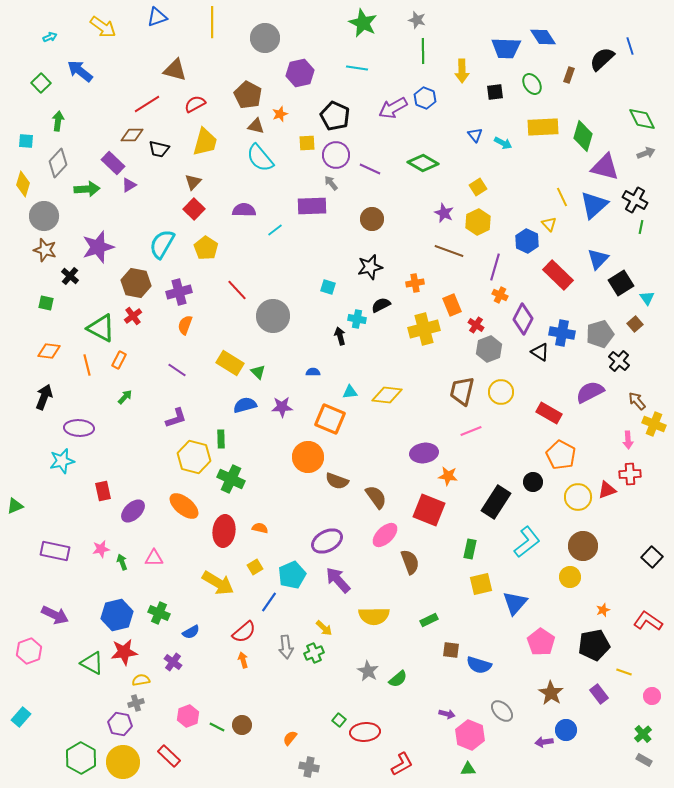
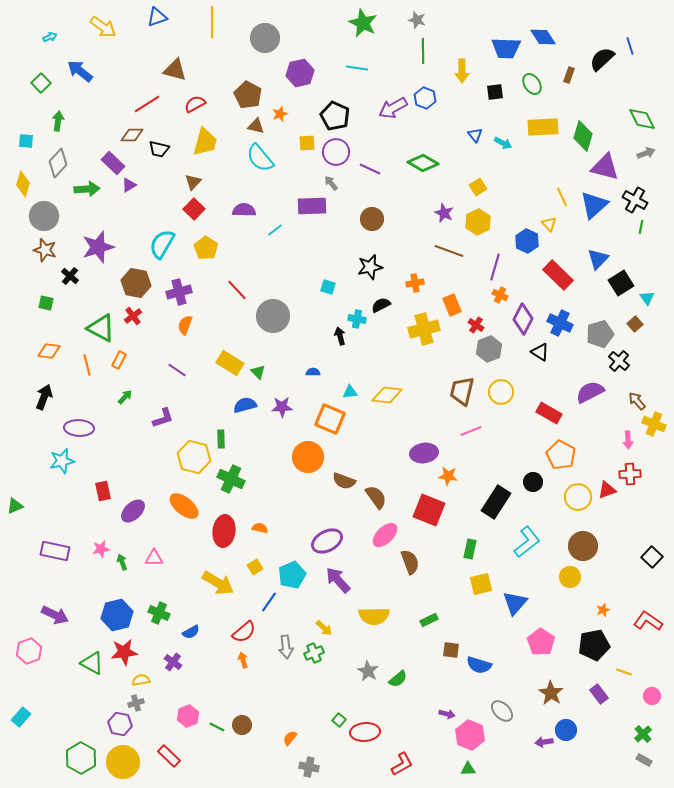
purple circle at (336, 155): moved 3 px up
blue cross at (562, 333): moved 2 px left, 10 px up; rotated 15 degrees clockwise
purple L-shape at (176, 418): moved 13 px left
brown semicircle at (337, 481): moved 7 px right
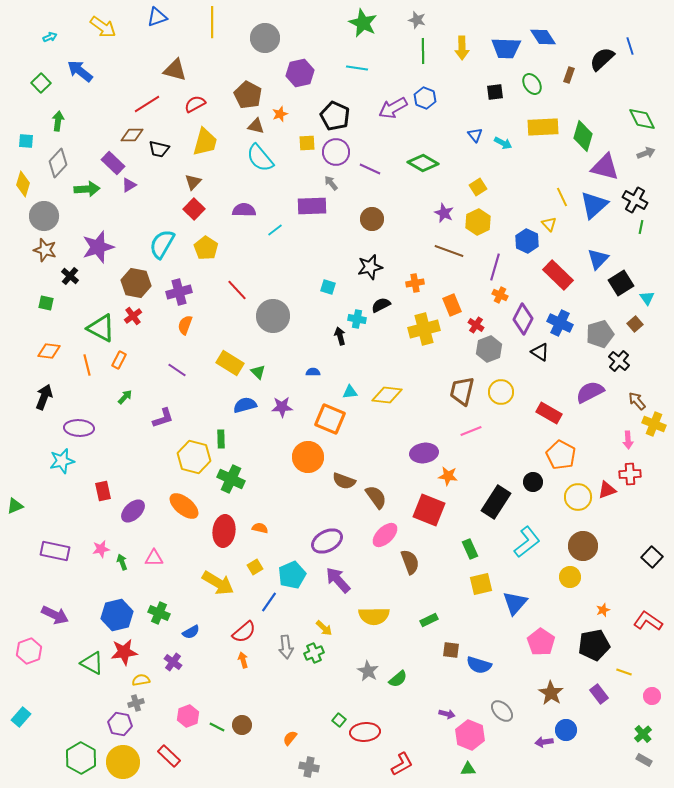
yellow arrow at (462, 71): moved 23 px up
green rectangle at (470, 549): rotated 36 degrees counterclockwise
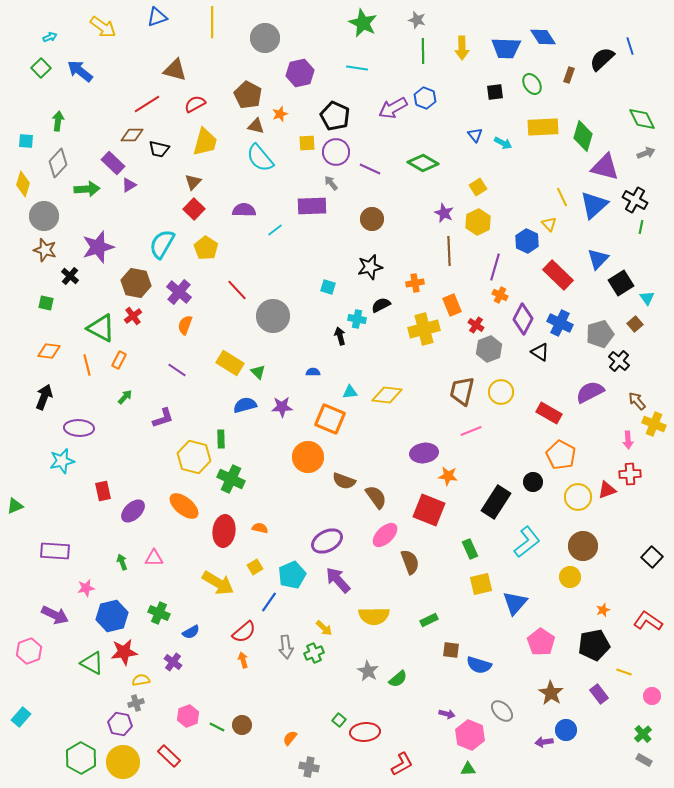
green square at (41, 83): moved 15 px up
brown line at (449, 251): rotated 68 degrees clockwise
purple cross at (179, 292): rotated 35 degrees counterclockwise
pink star at (101, 549): moved 15 px left, 39 px down
purple rectangle at (55, 551): rotated 8 degrees counterclockwise
blue hexagon at (117, 615): moved 5 px left, 1 px down
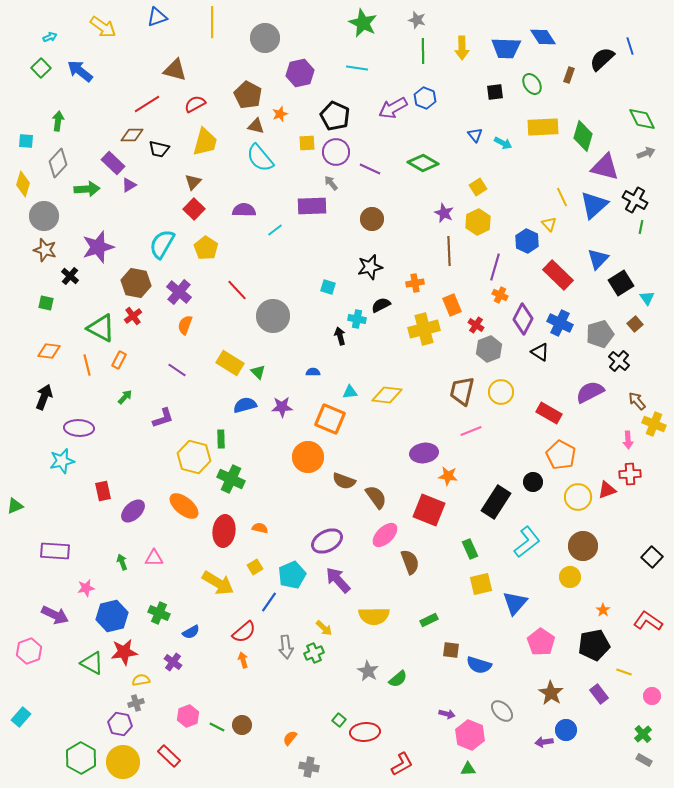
orange star at (603, 610): rotated 16 degrees counterclockwise
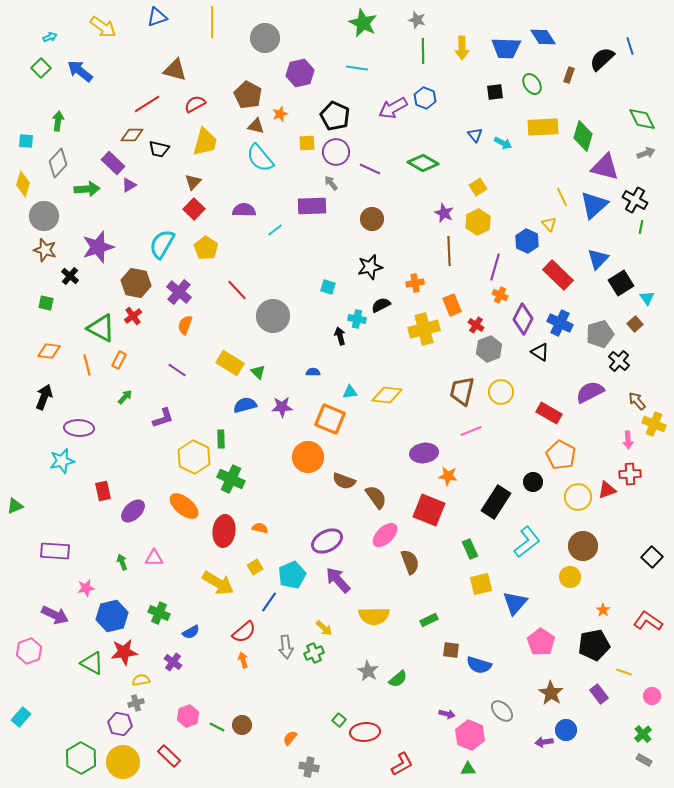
yellow hexagon at (194, 457): rotated 12 degrees clockwise
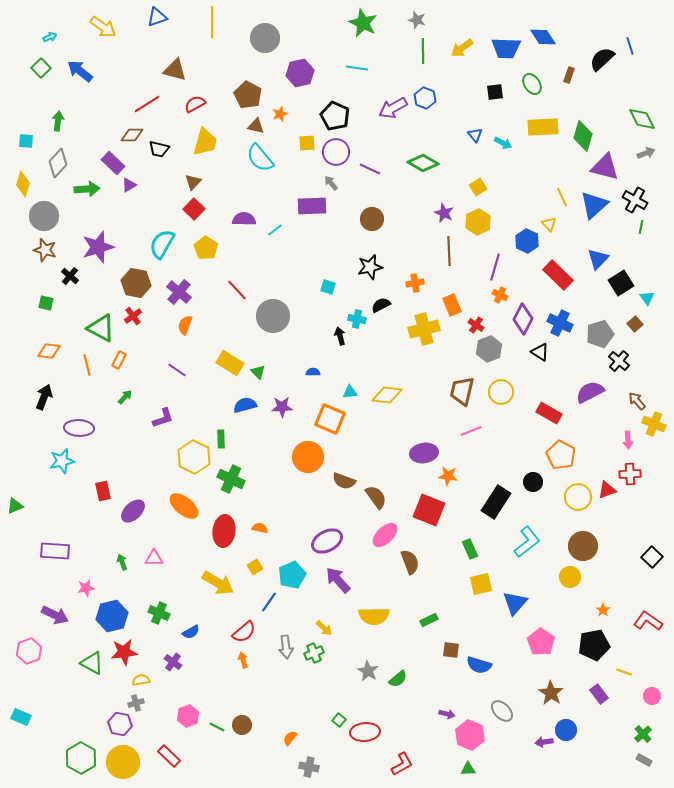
yellow arrow at (462, 48): rotated 55 degrees clockwise
purple semicircle at (244, 210): moved 9 px down
cyan rectangle at (21, 717): rotated 72 degrees clockwise
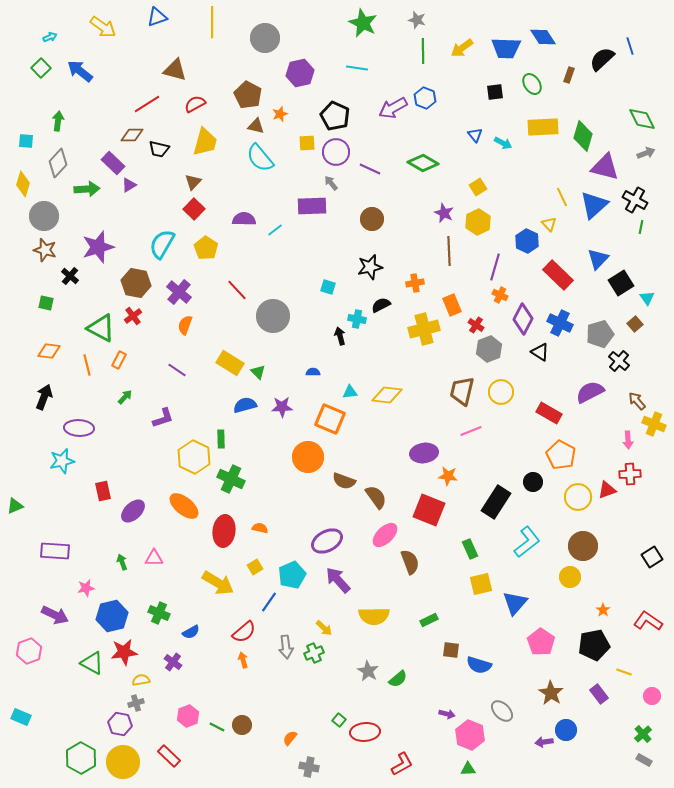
black square at (652, 557): rotated 15 degrees clockwise
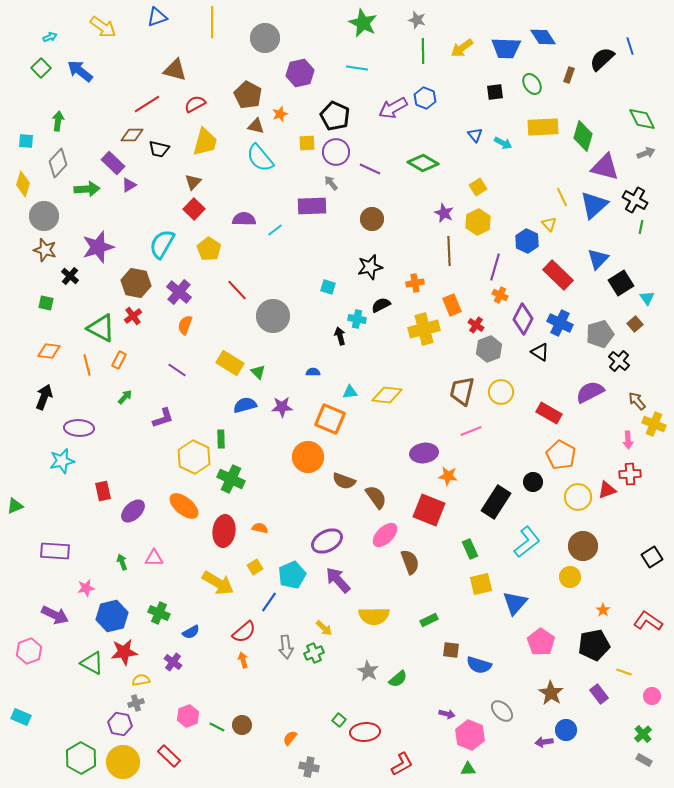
yellow pentagon at (206, 248): moved 3 px right, 1 px down
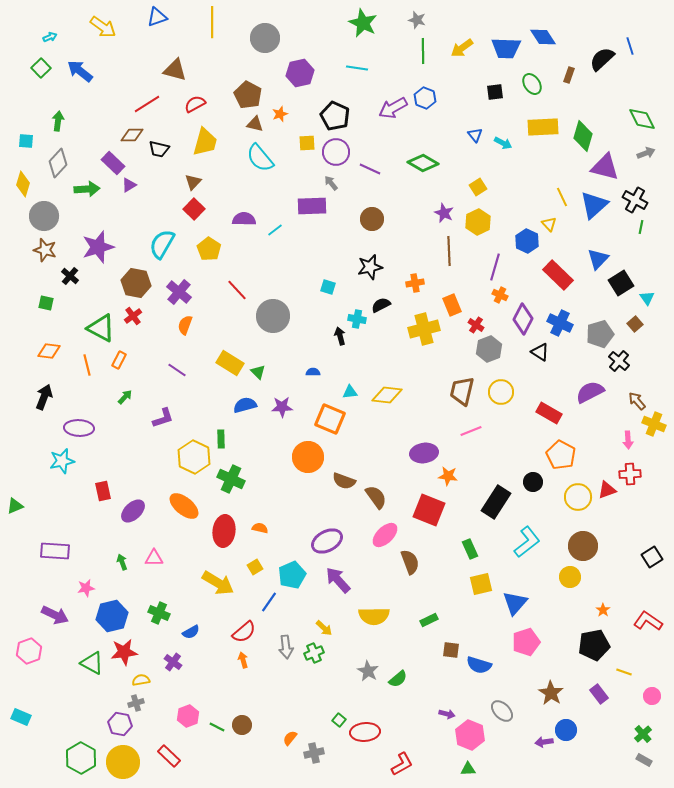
brown triangle at (256, 126): moved 1 px left, 2 px up
pink pentagon at (541, 642): moved 15 px left; rotated 20 degrees clockwise
gray cross at (309, 767): moved 5 px right, 14 px up; rotated 24 degrees counterclockwise
